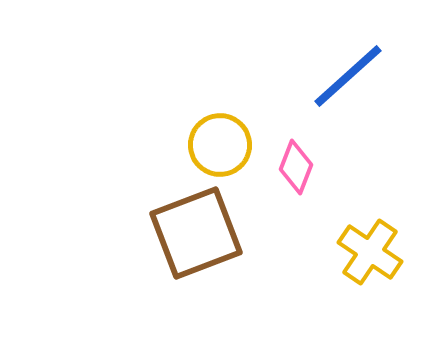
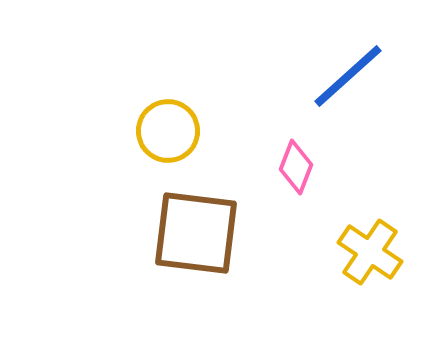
yellow circle: moved 52 px left, 14 px up
brown square: rotated 28 degrees clockwise
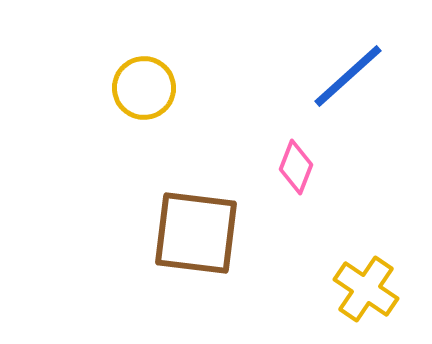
yellow circle: moved 24 px left, 43 px up
yellow cross: moved 4 px left, 37 px down
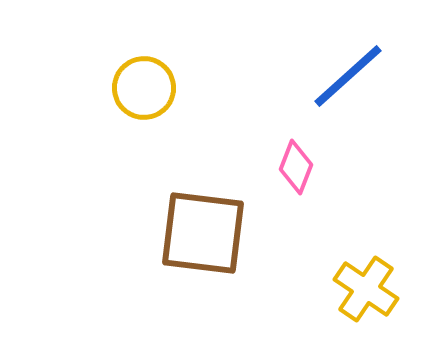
brown square: moved 7 px right
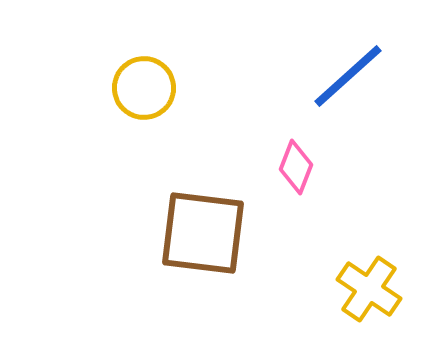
yellow cross: moved 3 px right
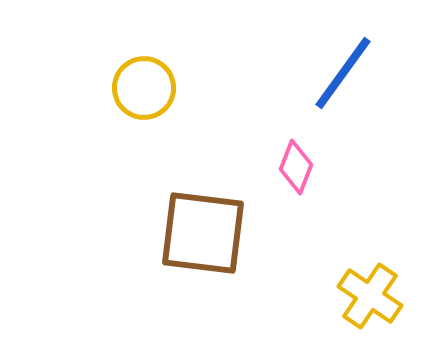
blue line: moved 5 px left, 3 px up; rotated 12 degrees counterclockwise
yellow cross: moved 1 px right, 7 px down
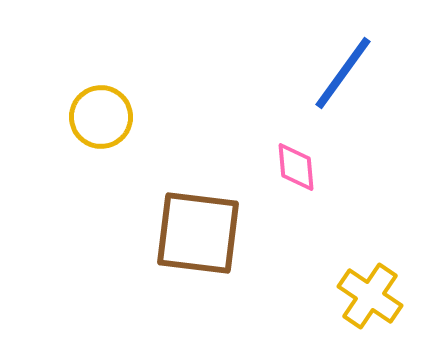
yellow circle: moved 43 px left, 29 px down
pink diamond: rotated 26 degrees counterclockwise
brown square: moved 5 px left
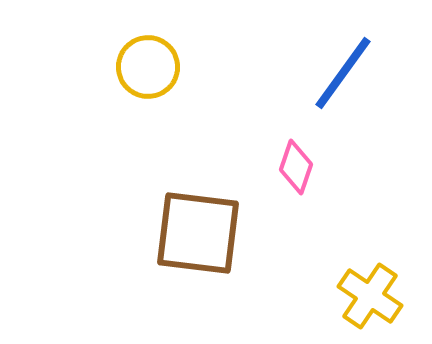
yellow circle: moved 47 px right, 50 px up
pink diamond: rotated 24 degrees clockwise
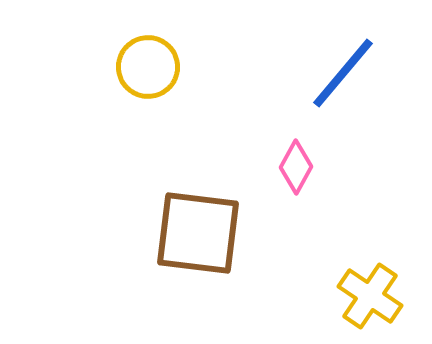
blue line: rotated 4 degrees clockwise
pink diamond: rotated 10 degrees clockwise
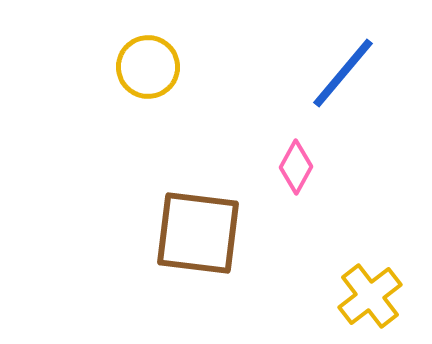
yellow cross: rotated 18 degrees clockwise
